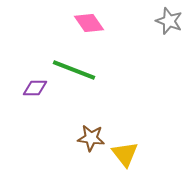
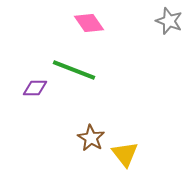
brown star: rotated 24 degrees clockwise
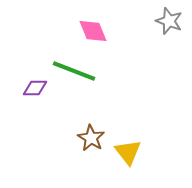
pink diamond: moved 4 px right, 8 px down; rotated 12 degrees clockwise
green line: moved 1 px down
yellow triangle: moved 3 px right, 2 px up
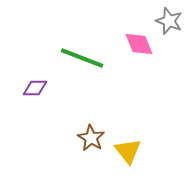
pink diamond: moved 46 px right, 13 px down
green line: moved 8 px right, 13 px up
yellow triangle: moved 1 px up
